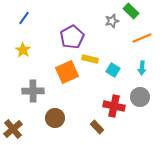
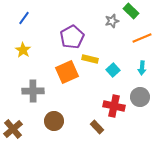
cyan square: rotated 16 degrees clockwise
brown circle: moved 1 px left, 3 px down
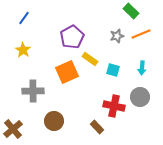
gray star: moved 5 px right, 15 px down
orange line: moved 1 px left, 4 px up
yellow rectangle: rotated 21 degrees clockwise
cyan square: rotated 32 degrees counterclockwise
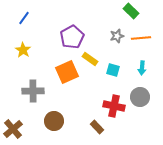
orange line: moved 4 px down; rotated 18 degrees clockwise
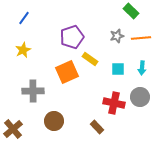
purple pentagon: rotated 10 degrees clockwise
yellow star: rotated 14 degrees clockwise
cyan square: moved 5 px right, 1 px up; rotated 16 degrees counterclockwise
red cross: moved 3 px up
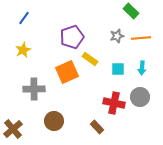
gray cross: moved 1 px right, 2 px up
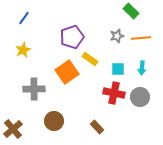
orange square: rotated 10 degrees counterclockwise
red cross: moved 10 px up
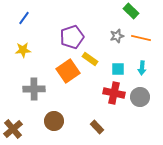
orange line: rotated 18 degrees clockwise
yellow star: rotated 21 degrees clockwise
orange square: moved 1 px right, 1 px up
